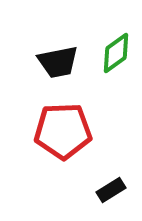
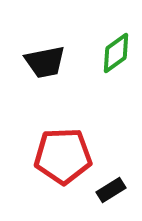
black trapezoid: moved 13 px left
red pentagon: moved 25 px down
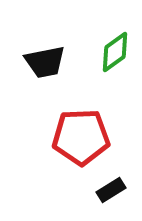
green diamond: moved 1 px left, 1 px up
red pentagon: moved 18 px right, 19 px up
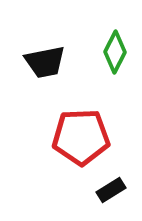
green diamond: rotated 27 degrees counterclockwise
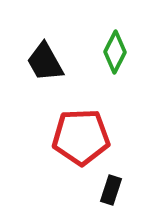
black trapezoid: rotated 72 degrees clockwise
black rectangle: rotated 40 degrees counterclockwise
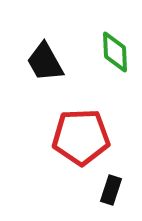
green diamond: rotated 30 degrees counterclockwise
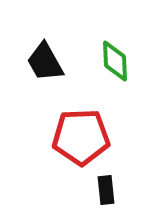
green diamond: moved 9 px down
black rectangle: moved 5 px left; rotated 24 degrees counterclockwise
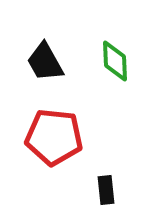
red pentagon: moved 27 px left; rotated 8 degrees clockwise
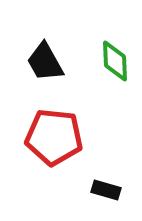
black rectangle: rotated 68 degrees counterclockwise
